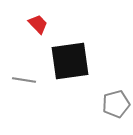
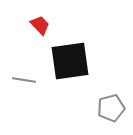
red trapezoid: moved 2 px right, 1 px down
gray pentagon: moved 5 px left, 4 px down
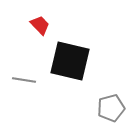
black square: rotated 21 degrees clockwise
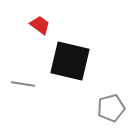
red trapezoid: rotated 10 degrees counterclockwise
gray line: moved 1 px left, 4 px down
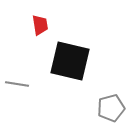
red trapezoid: rotated 45 degrees clockwise
gray line: moved 6 px left
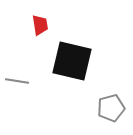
black square: moved 2 px right
gray line: moved 3 px up
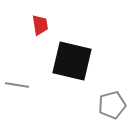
gray line: moved 4 px down
gray pentagon: moved 1 px right, 3 px up
